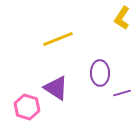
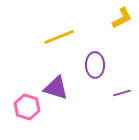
yellow L-shape: rotated 150 degrees counterclockwise
yellow line: moved 1 px right, 2 px up
purple ellipse: moved 5 px left, 8 px up
purple triangle: rotated 16 degrees counterclockwise
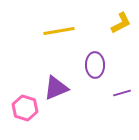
yellow L-shape: moved 1 px left, 5 px down
yellow line: moved 6 px up; rotated 12 degrees clockwise
purple triangle: rotated 40 degrees counterclockwise
pink hexagon: moved 2 px left, 1 px down
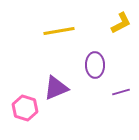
purple line: moved 1 px left, 1 px up
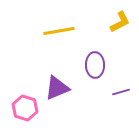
yellow L-shape: moved 1 px left, 1 px up
purple triangle: moved 1 px right
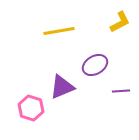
purple ellipse: rotated 60 degrees clockwise
purple triangle: moved 5 px right, 1 px up
purple line: moved 1 px up; rotated 12 degrees clockwise
pink hexagon: moved 6 px right
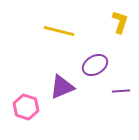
yellow L-shape: rotated 45 degrees counterclockwise
yellow line: rotated 24 degrees clockwise
pink hexagon: moved 5 px left, 1 px up
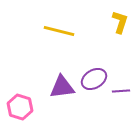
purple ellipse: moved 1 px left, 14 px down
purple triangle: rotated 16 degrees clockwise
pink hexagon: moved 6 px left
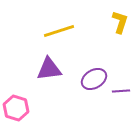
yellow line: rotated 32 degrees counterclockwise
purple triangle: moved 13 px left, 18 px up
pink hexagon: moved 4 px left, 1 px down
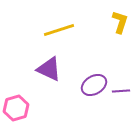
yellow line: moved 1 px up
purple triangle: rotated 32 degrees clockwise
purple ellipse: moved 6 px down
pink hexagon: rotated 25 degrees clockwise
